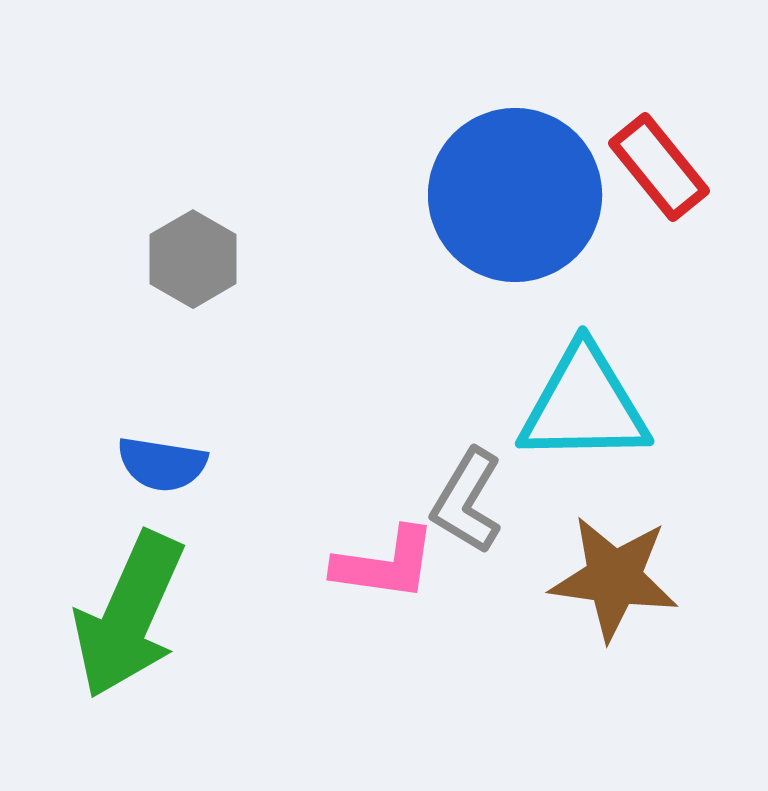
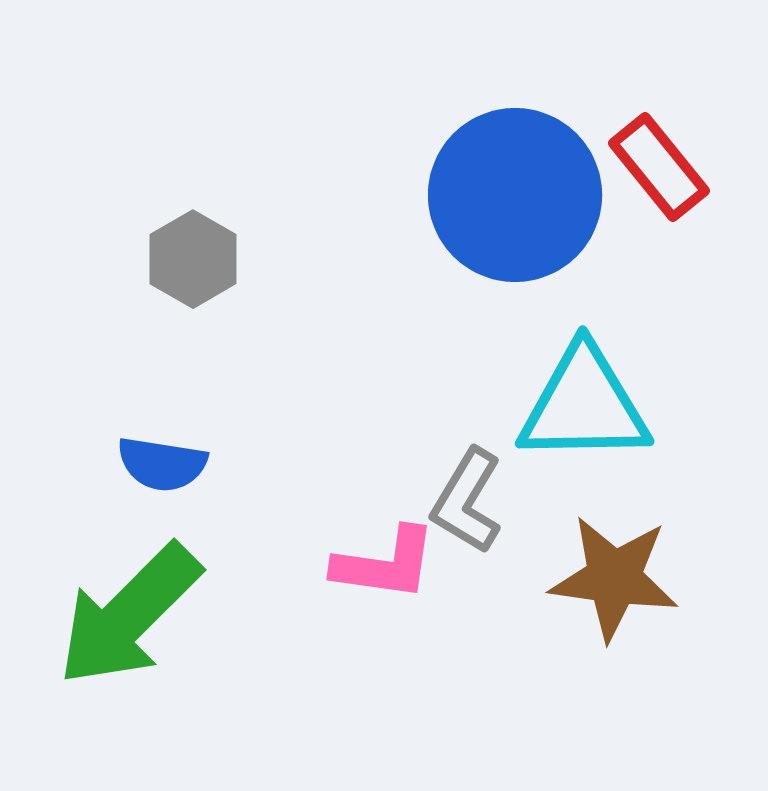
green arrow: rotated 21 degrees clockwise
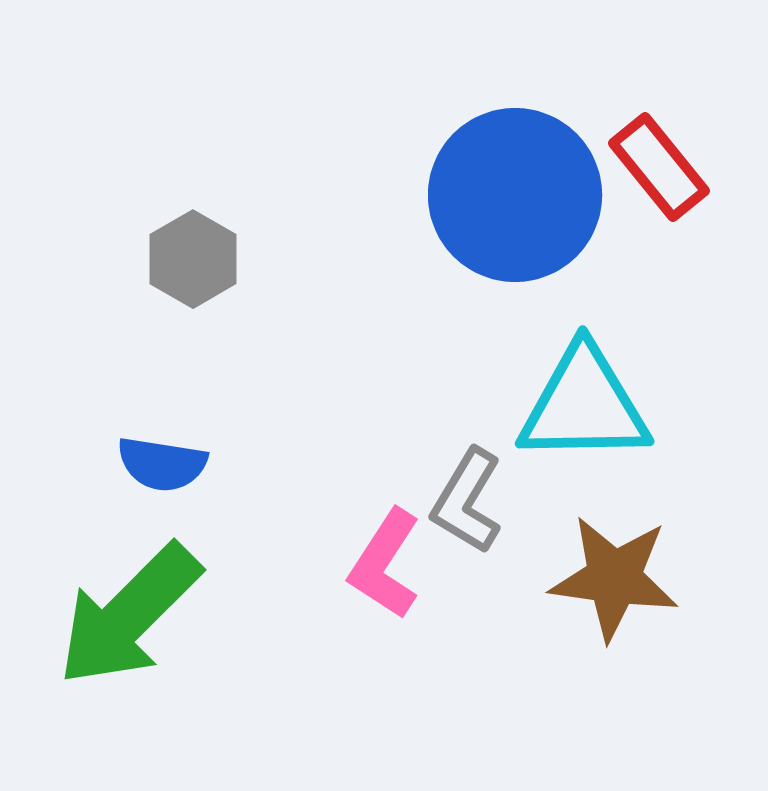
pink L-shape: rotated 115 degrees clockwise
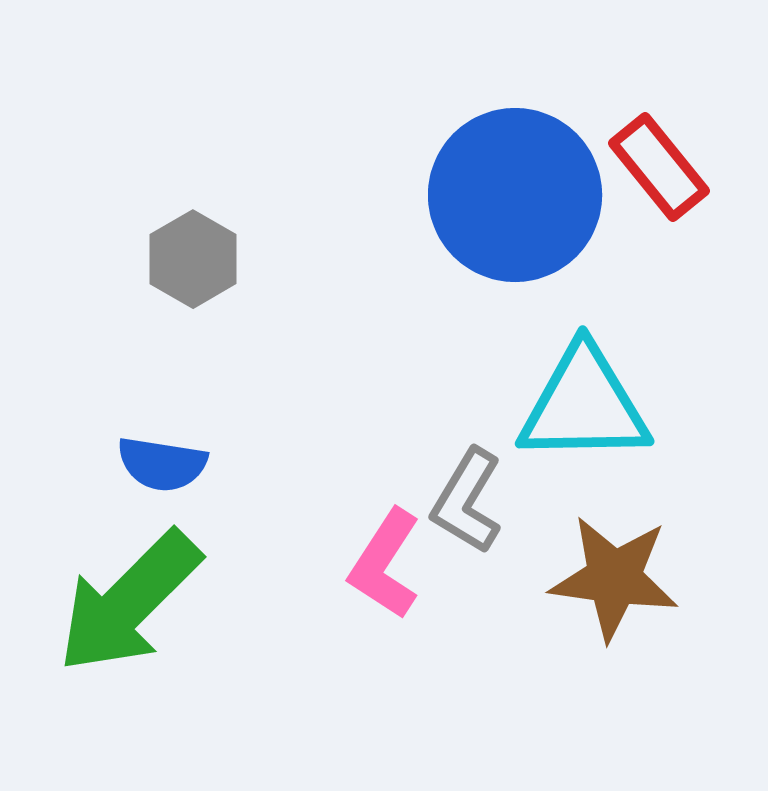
green arrow: moved 13 px up
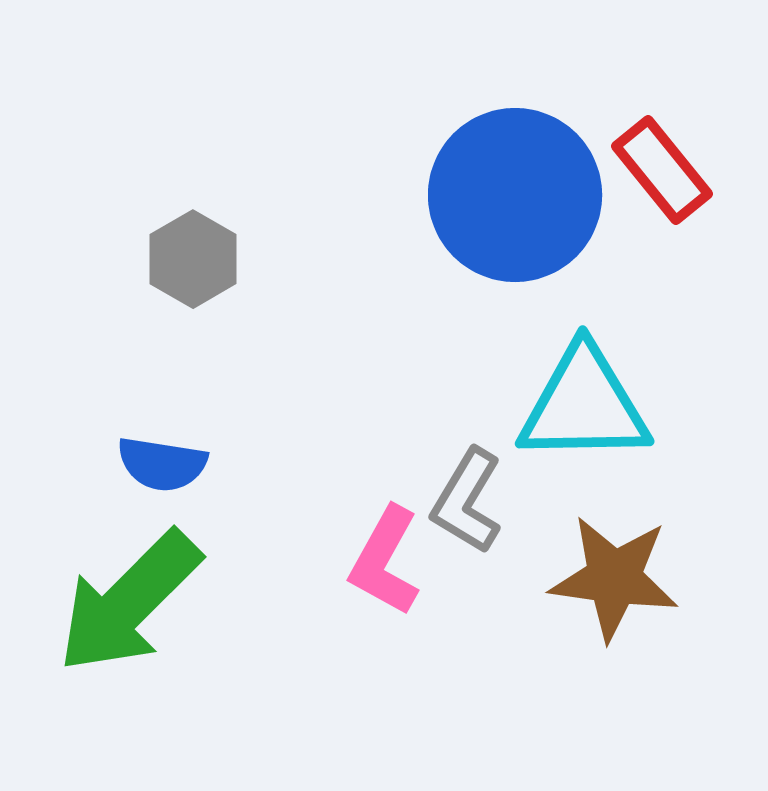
red rectangle: moved 3 px right, 3 px down
pink L-shape: moved 3 px up; rotated 4 degrees counterclockwise
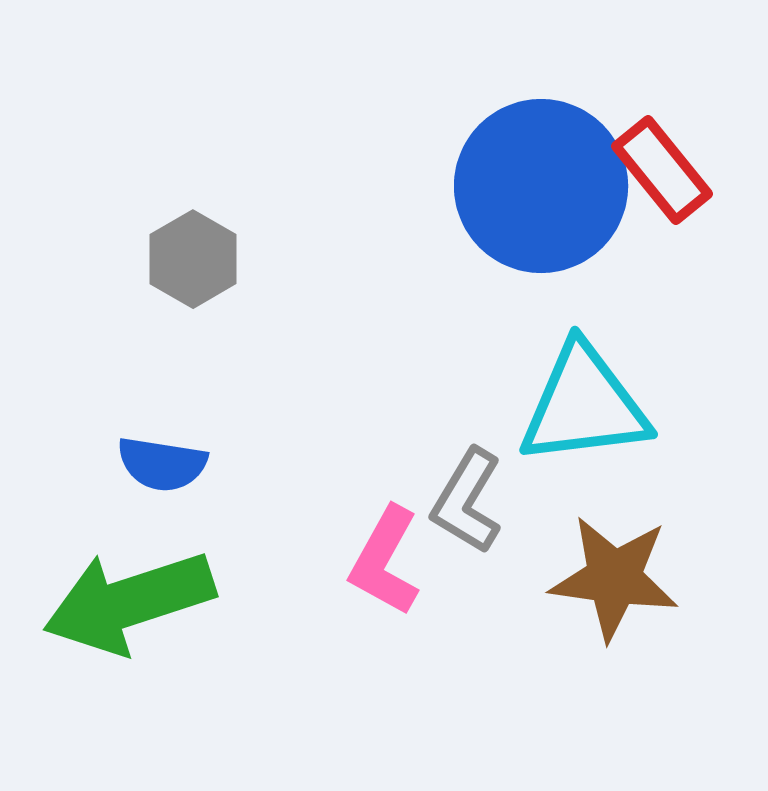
blue circle: moved 26 px right, 9 px up
cyan triangle: rotated 6 degrees counterclockwise
green arrow: rotated 27 degrees clockwise
